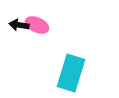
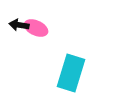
pink ellipse: moved 1 px left, 3 px down
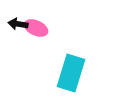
black arrow: moved 1 px left, 1 px up
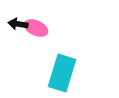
cyan rectangle: moved 9 px left
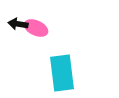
cyan rectangle: rotated 24 degrees counterclockwise
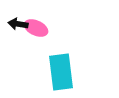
cyan rectangle: moved 1 px left, 1 px up
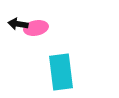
pink ellipse: rotated 35 degrees counterclockwise
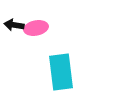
black arrow: moved 4 px left, 1 px down
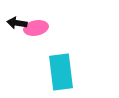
black arrow: moved 3 px right, 2 px up
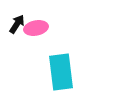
black arrow: moved 1 px down; rotated 114 degrees clockwise
